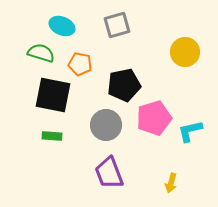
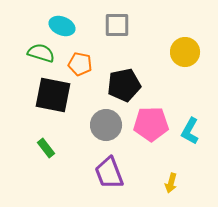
gray square: rotated 16 degrees clockwise
pink pentagon: moved 3 px left, 6 px down; rotated 16 degrees clockwise
cyan L-shape: rotated 48 degrees counterclockwise
green rectangle: moved 6 px left, 12 px down; rotated 48 degrees clockwise
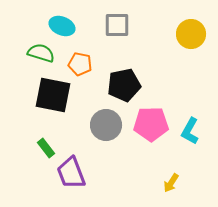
yellow circle: moved 6 px right, 18 px up
purple trapezoid: moved 38 px left
yellow arrow: rotated 18 degrees clockwise
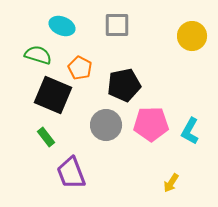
yellow circle: moved 1 px right, 2 px down
green semicircle: moved 3 px left, 2 px down
orange pentagon: moved 4 px down; rotated 15 degrees clockwise
black square: rotated 12 degrees clockwise
green rectangle: moved 11 px up
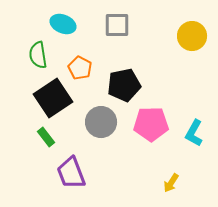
cyan ellipse: moved 1 px right, 2 px up
green semicircle: rotated 116 degrees counterclockwise
black square: moved 3 px down; rotated 33 degrees clockwise
gray circle: moved 5 px left, 3 px up
cyan L-shape: moved 4 px right, 2 px down
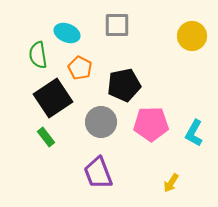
cyan ellipse: moved 4 px right, 9 px down
purple trapezoid: moved 27 px right
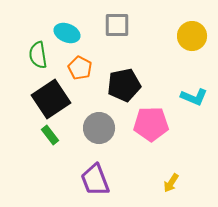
black square: moved 2 px left, 1 px down
gray circle: moved 2 px left, 6 px down
cyan L-shape: moved 36 px up; rotated 96 degrees counterclockwise
green rectangle: moved 4 px right, 2 px up
purple trapezoid: moved 3 px left, 7 px down
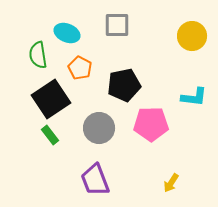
cyan L-shape: rotated 16 degrees counterclockwise
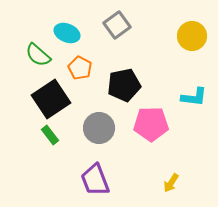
gray square: rotated 36 degrees counterclockwise
green semicircle: rotated 40 degrees counterclockwise
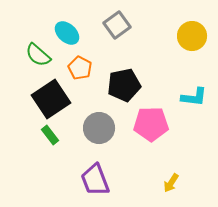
cyan ellipse: rotated 20 degrees clockwise
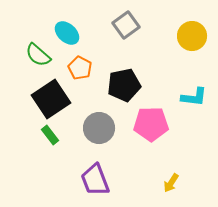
gray square: moved 9 px right
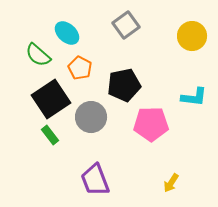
gray circle: moved 8 px left, 11 px up
